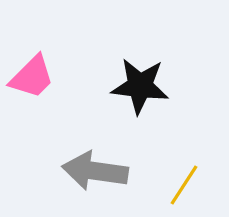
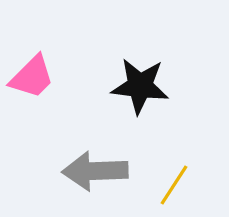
gray arrow: rotated 10 degrees counterclockwise
yellow line: moved 10 px left
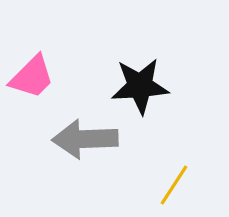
black star: rotated 10 degrees counterclockwise
gray arrow: moved 10 px left, 32 px up
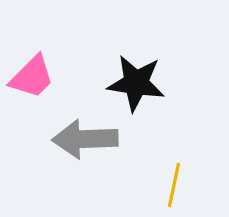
black star: moved 4 px left, 3 px up; rotated 12 degrees clockwise
yellow line: rotated 21 degrees counterclockwise
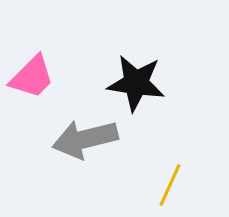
gray arrow: rotated 12 degrees counterclockwise
yellow line: moved 4 px left; rotated 12 degrees clockwise
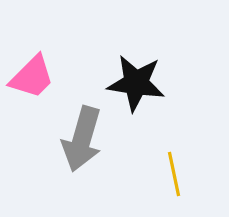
gray arrow: moved 3 px left; rotated 60 degrees counterclockwise
yellow line: moved 4 px right, 11 px up; rotated 36 degrees counterclockwise
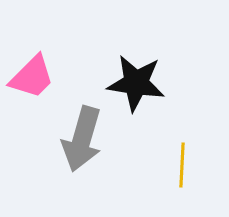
yellow line: moved 8 px right, 9 px up; rotated 15 degrees clockwise
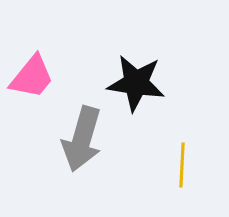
pink trapezoid: rotated 6 degrees counterclockwise
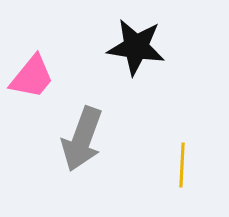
black star: moved 36 px up
gray arrow: rotated 4 degrees clockwise
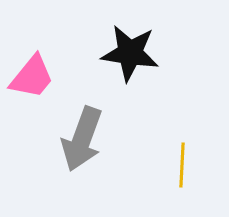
black star: moved 6 px left, 6 px down
